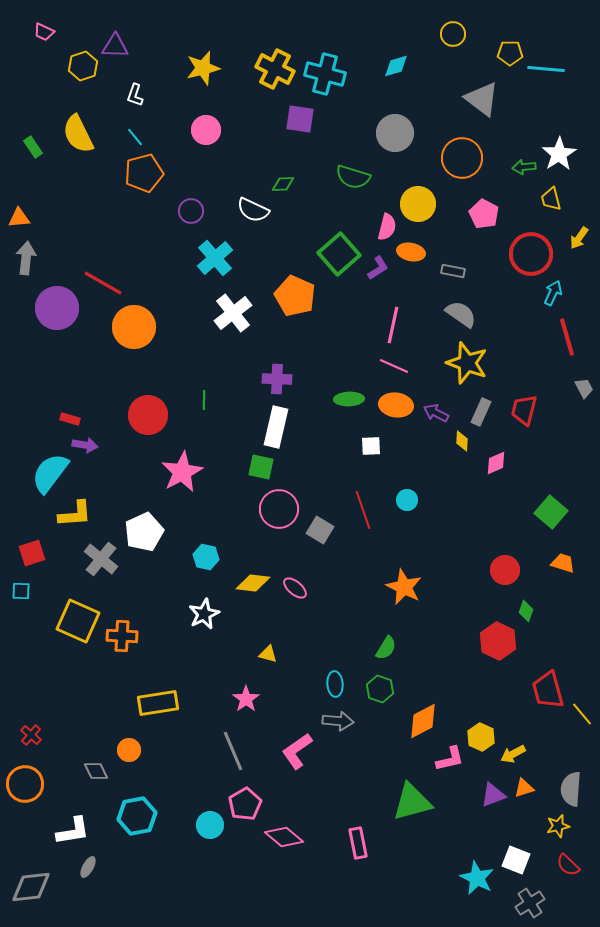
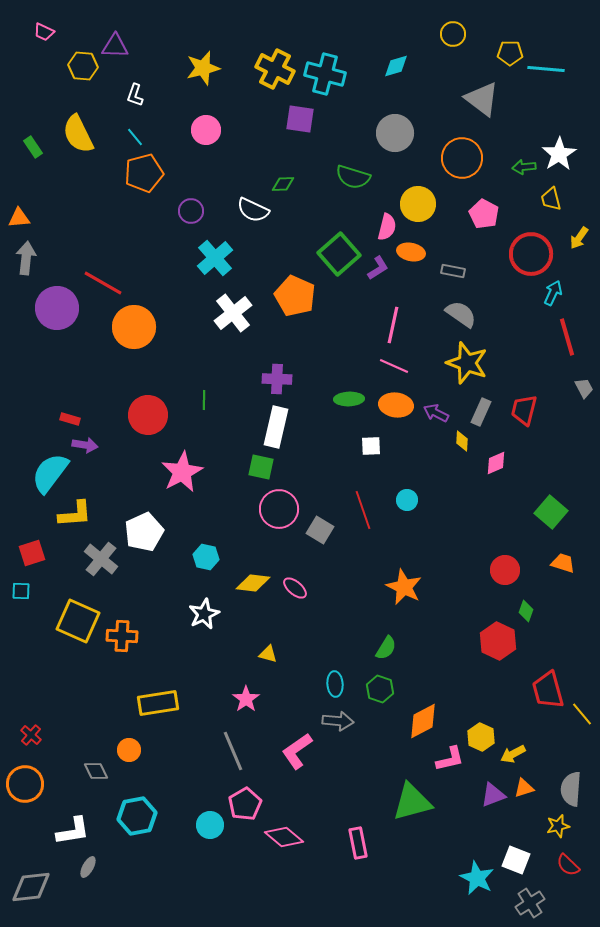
yellow hexagon at (83, 66): rotated 24 degrees clockwise
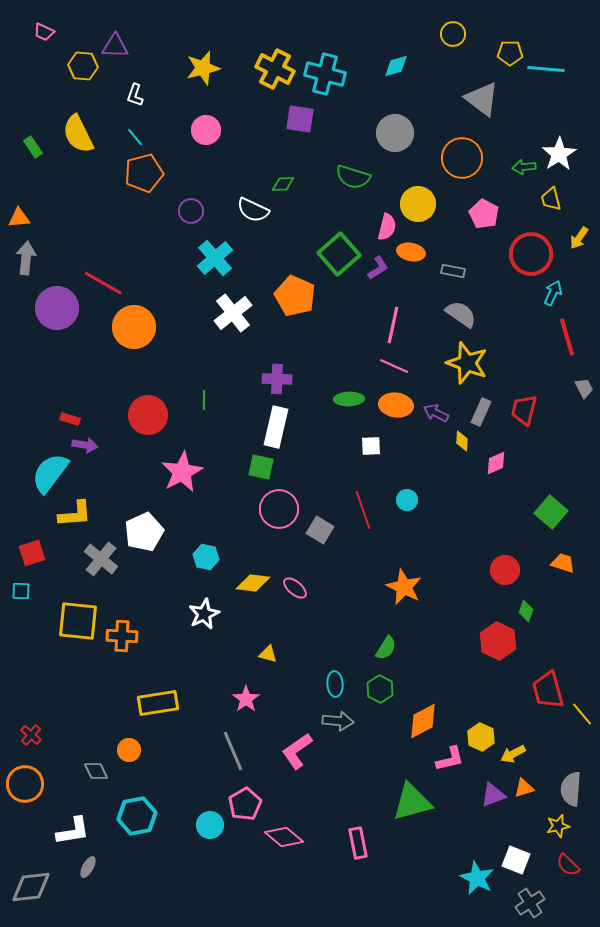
yellow square at (78, 621): rotated 18 degrees counterclockwise
green hexagon at (380, 689): rotated 8 degrees clockwise
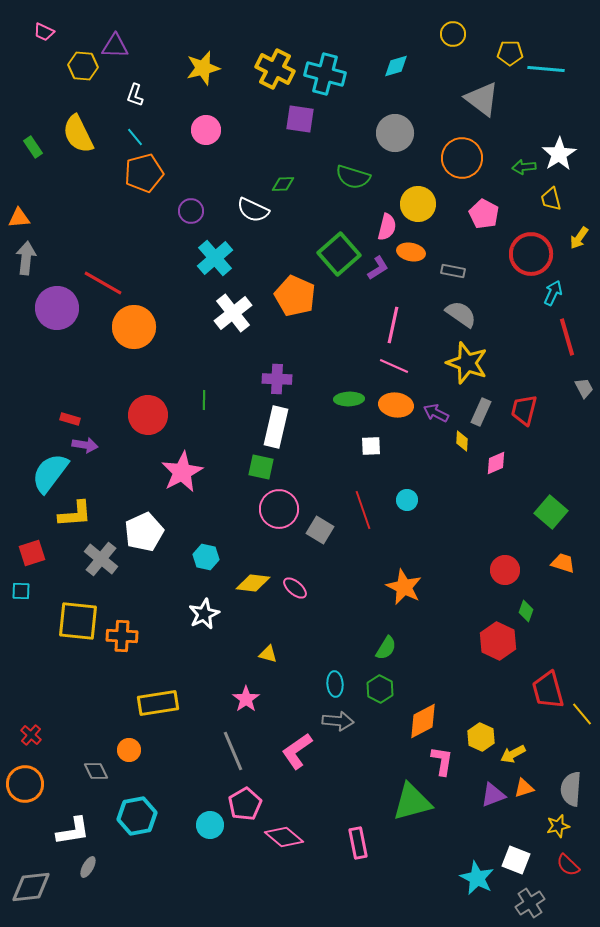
pink L-shape at (450, 759): moved 8 px left, 2 px down; rotated 68 degrees counterclockwise
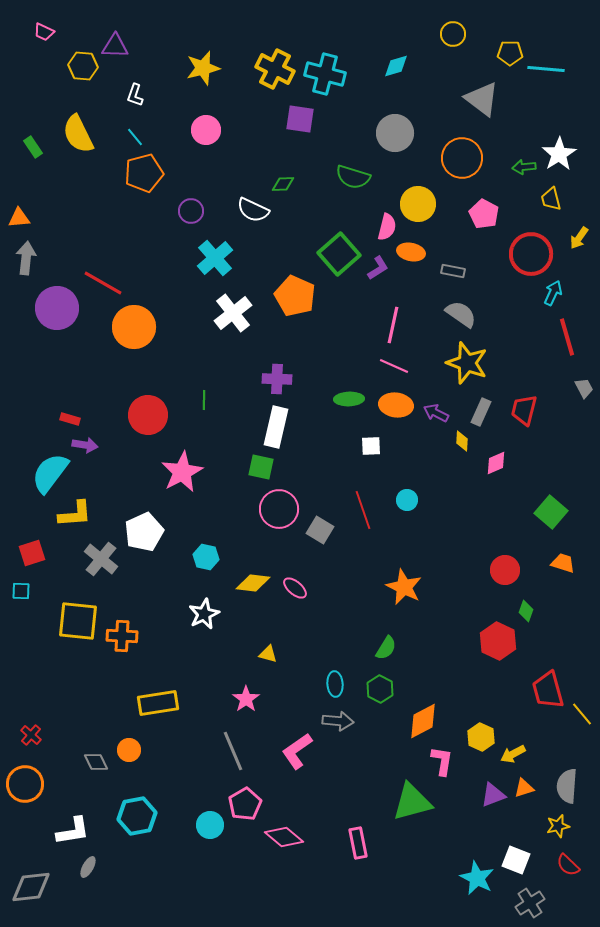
gray diamond at (96, 771): moved 9 px up
gray semicircle at (571, 789): moved 4 px left, 3 px up
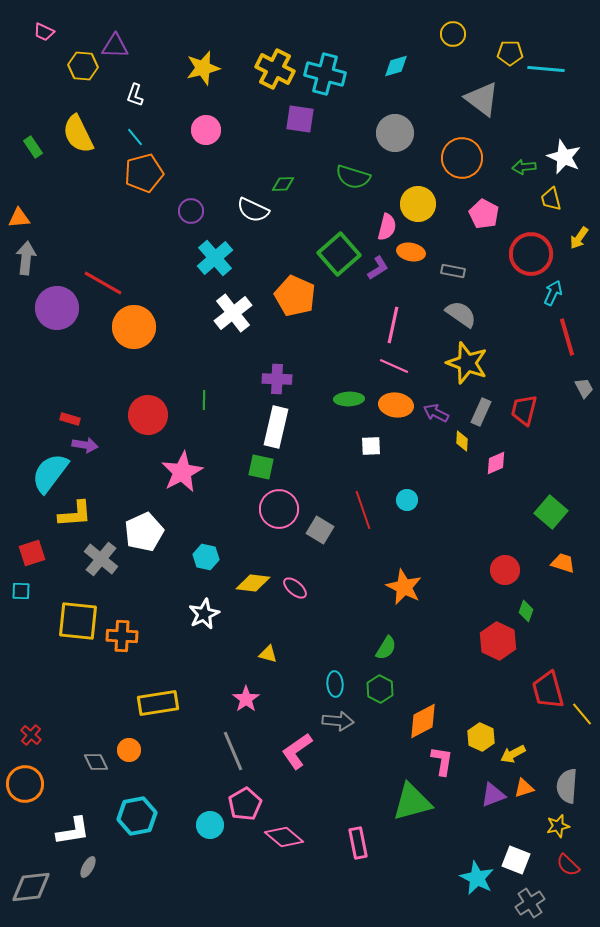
white star at (559, 154): moved 5 px right, 3 px down; rotated 16 degrees counterclockwise
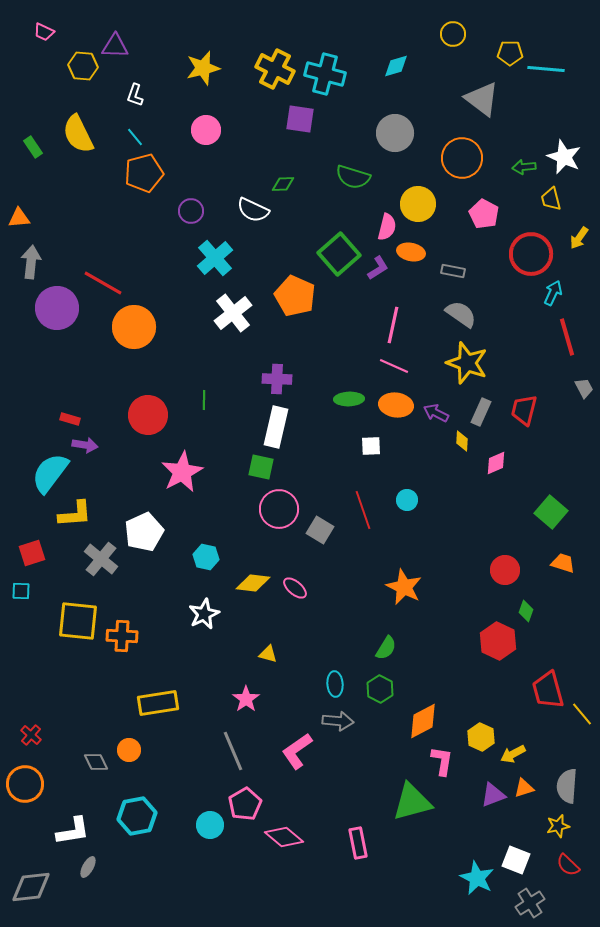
gray arrow at (26, 258): moved 5 px right, 4 px down
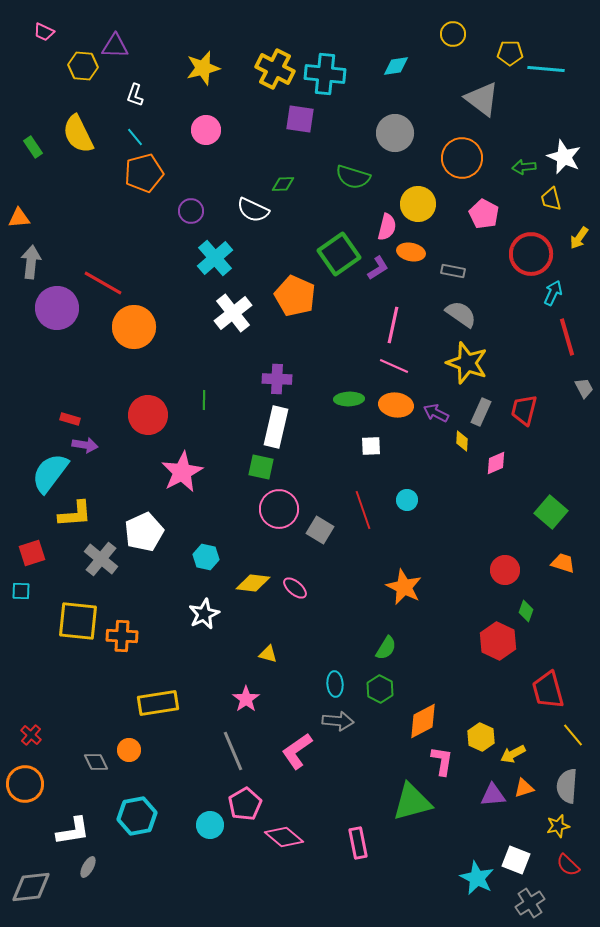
cyan diamond at (396, 66): rotated 8 degrees clockwise
cyan cross at (325, 74): rotated 9 degrees counterclockwise
green square at (339, 254): rotated 6 degrees clockwise
yellow line at (582, 714): moved 9 px left, 21 px down
purple triangle at (493, 795): rotated 16 degrees clockwise
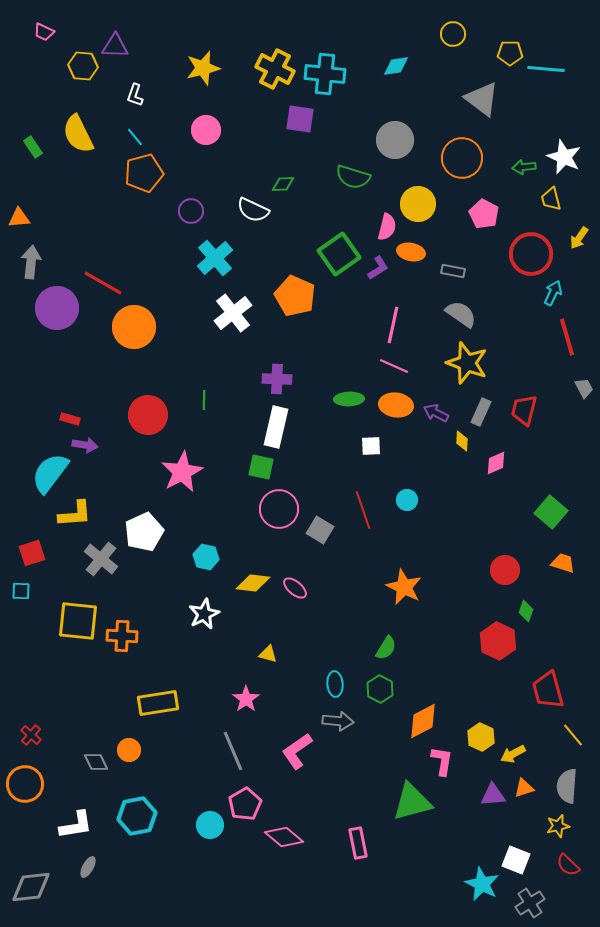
gray circle at (395, 133): moved 7 px down
white L-shape at (73, 831): moved 3 px right, 6 px up
cyan star at (477, 878): moved 5 px right, 6 px down
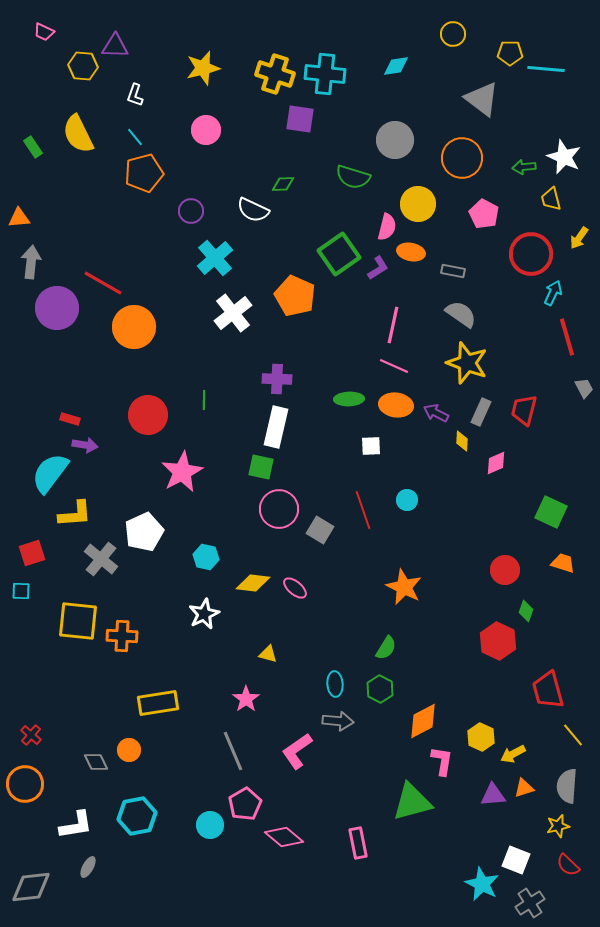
yellow cross at (275, 69): moved 5 px down; rotated 9 degrees counterclockwise
green square at (551, 512): rotated 16 degrees counterclockwise
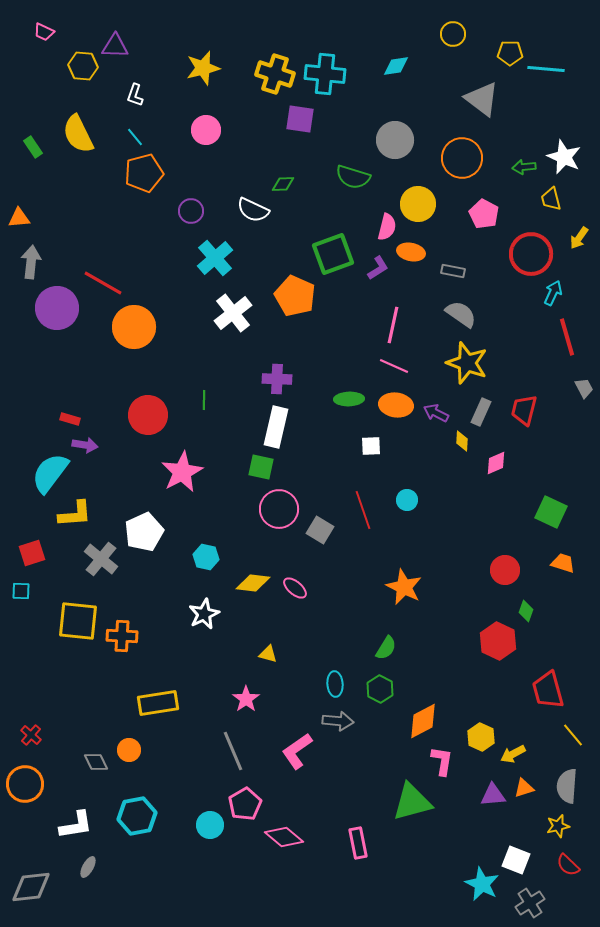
green square at (339, 254): moved 6 px left; rotated 15 degrees clockwise
